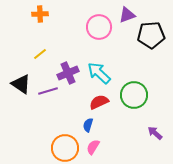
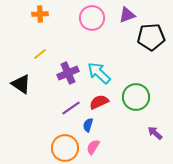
pink circle: moved 7 px left, 9 px up
black pentagon: moved 2 px down
purple line: moved 23 px right, 17 px down; rotated 18 degrees counterclockwise
green circle: moved 2 px right, 2 px down
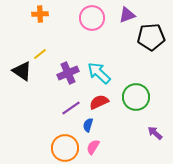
black triangle: moved 1 px right, 13 px up
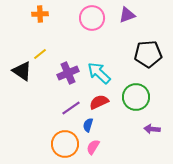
black pentagon: moved 3 px left, 17 px down
purple arrow: moved 3 px left, 4 px up; rotated 35 degrees counterclockwise
orange circle: moved 4 px up
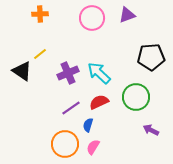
black pentagon: moved 3 px right, 3 px down
purple arrow: moved 1 px left, 1 px down; rotated 21 degrees clockwise
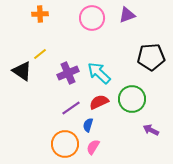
green circle: moved 4 px left, 2 px down
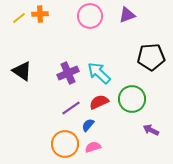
pink circle: moved 2 px left, 2 px up
yellow line: moved 21 px left, 36 px up
blue semicircle: rotated 24 degrees clockwise
pink semicircle: rotated 42 degrees clockwise
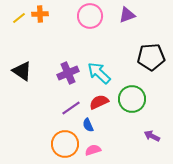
blue semicircle: rotated 64 degrees counterclockwise
purple arrow: moved 1 px right, 6 px down
pink semicircle: moved 3 px down
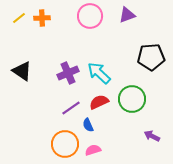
orange cross: moved 2 px right, 4 px down
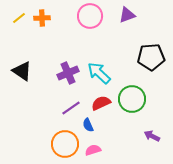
red semicircle: moved 2 px right, 1 px down
